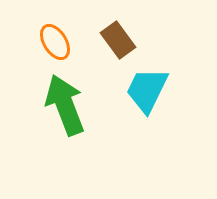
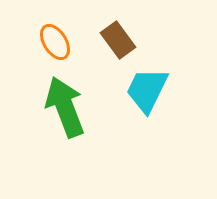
green arrow: moved 2 px down
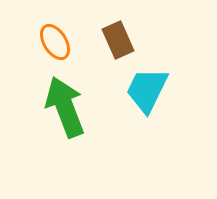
brown rectangle: rotated 12 degrees clockwise
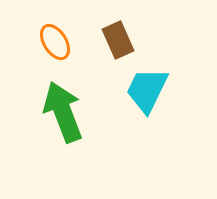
green arrow: moved 2 px left, 5 px down
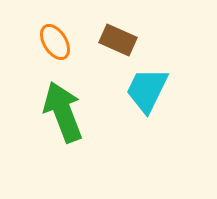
brown rectangle: rotated 42 degrees counterclockwise
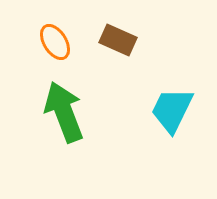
cyan trapezoid: moved 25 px right, 20 px down
green arrow: moved 1 px right
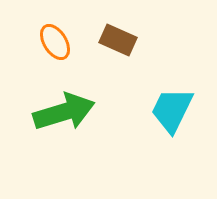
green arrow: rotated 94 degrees clockwise
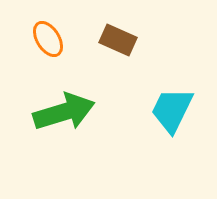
orange ellipse: moved 7 px left, 3 px up
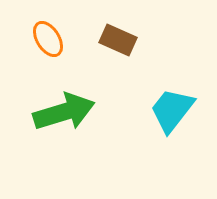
cyan trapezoid: rotated 12 degrees clockwise
